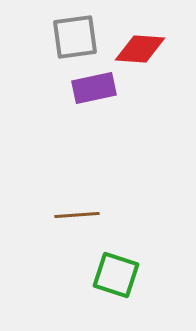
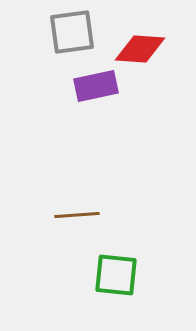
gray square: moved 3 px left, 5 px up
purple rectangle: moved 2 px right, 2 px up
green square: rotated 12 degrees counterclockwise
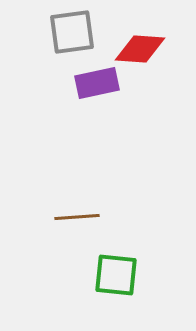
purple rectangle: moved 1 px right, 3 px up
brown line: moved 2 px down
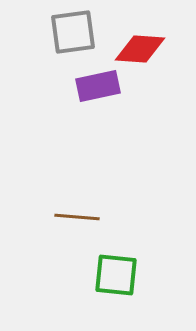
gray square: moved 1 px right
purple rectangle: moved 1 px right, 3 px down
brown line: rotated 9 degrees clockwise
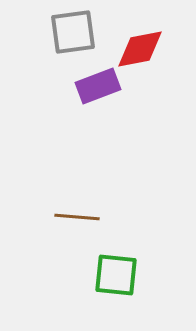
red diamond: rotated 15 degrees counterclockwise
purple rectangle: rotated 9 degrees counterclockwise
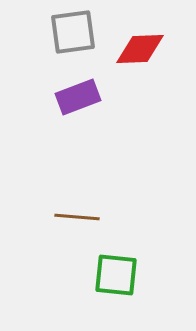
red diamond: rotated 9 degrees clockwise
purple rectangle: moved 20 px left, 11 px down
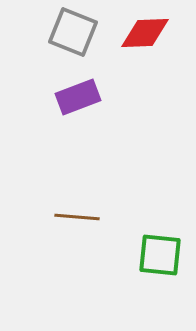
gray square: rotated 30 degrees clockwise
red diamond: moved 5 px right, 16 px up
green square: moved 44 px right, 20 px up
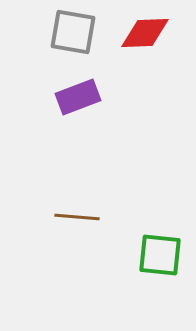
gray square: rotated 12 degrees counterclockwise
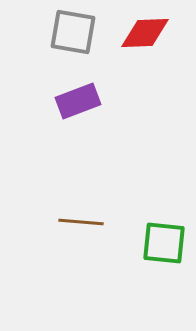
purple rectangle: moved 4 px down
brown line: moved 4 px right, 5 px down
green square: moved 4 px right, 12 px up
